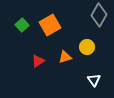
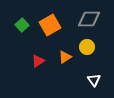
gray diamond: moved 10 px left, 4 px down; rotated 60 degrees clockwise
orange triangle: rotated 16 degrees counterclockwise
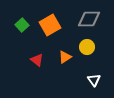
red triangle: moved 1 px left, 1 px up; rotated 48 degrees counterclockwise
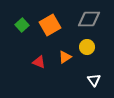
red triangle: moved 2 px right, 2 px down; rotated 16 degrees counterclockwise
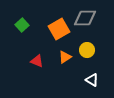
gray diamond: moved 4 px left, 1 px up
orange square: moved 9 px right, 4 px down
yellow circle: moved 3 px down
red triangle: moved 2 px left, 1 px up
white triangle: moved 2 px left; rotated 24 degrees counterclockwise
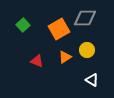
green square: moved 1 px right
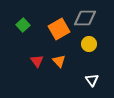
yellow circle: moved 2 px right, 6 px up
orange triangle: moved 6 px left, 4 px down; rotated 40 degrees counterclockwise
red triangle: rotated 32 degrees clockwise
white triangle: rotated 24 degrees clockwise
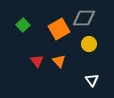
gray diamond: moved 1 px left
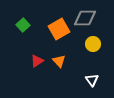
gray diamond: moved 1 px right
yellow circle: moved 4 px right
red triangle: rotated 32 degrees clockwise
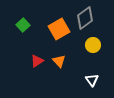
gray diamond: rotated 35 degrees counterclockwise
yellow circle: moved 1 px down
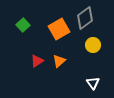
orange triangle: rotated 32 degrees clockwise
white triangle: moved 1 px right, 3 px down
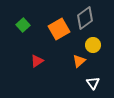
orange triangle: moved 20 px right
